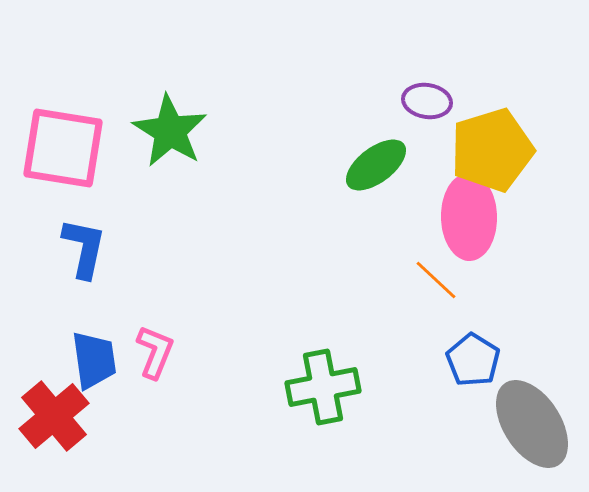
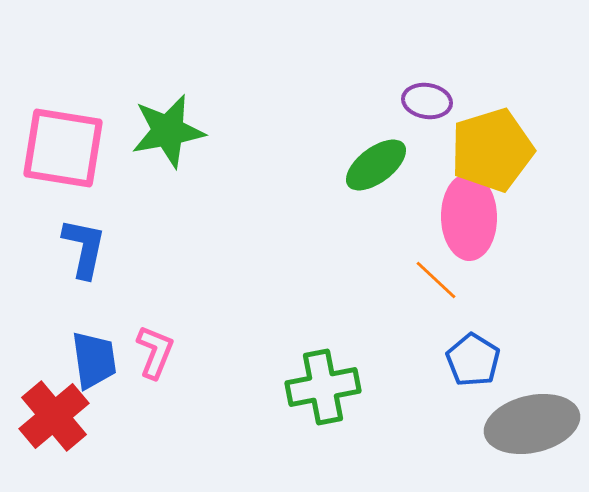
green star: moved 2 px left; rotated 30 degrees clockwise
gray ellipse: rotated 70 degrees counterclockwise
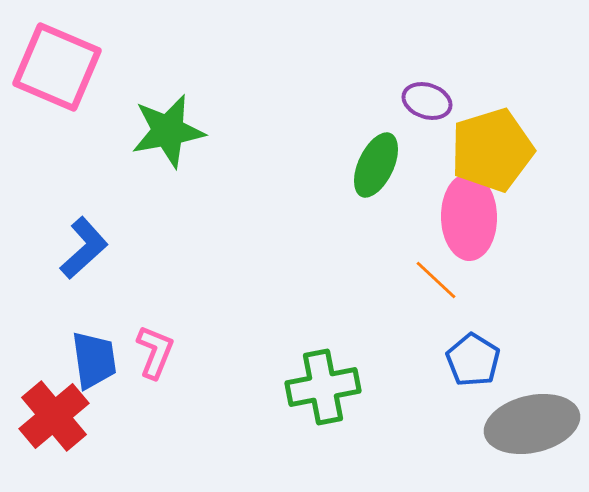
purple ellipse: rotated 9 degrees clockwise
pink square: moved 6 px left, 81 px up; rotated 14 degrees clockwise
green ellipse: rotated 28 degrees counterclockwise
blue L-shape: rotated 36 degrees clockwise
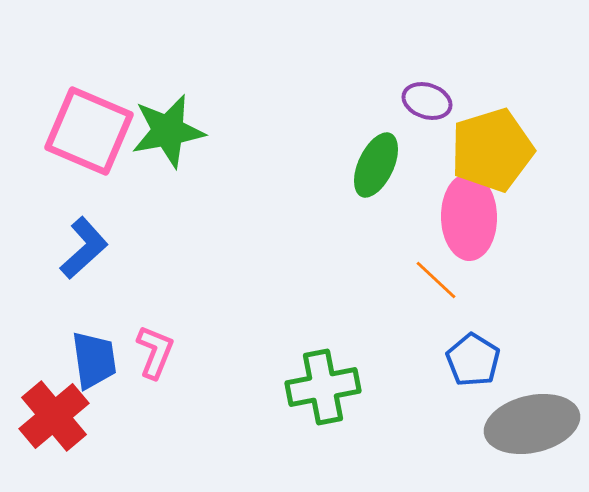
pink square: moved 32 px right, 64 px down
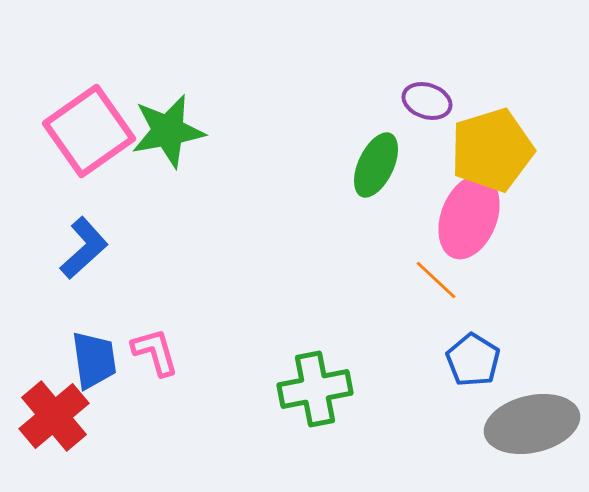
pink square: rotated 32 degrees clockwise
pink ellipse: rotated 22 degrees clockwise
pink L-shape: rotated 38 degrees counterclockwise
green cross: moved 8 px left, 2 px down
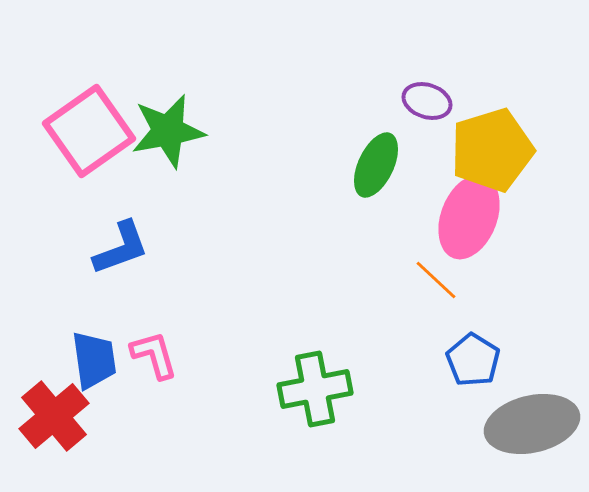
blue L-shape: moved 37 px right; rotated 22 degrees clockwise
pink L-shape: moved 1 px left, 3 px down
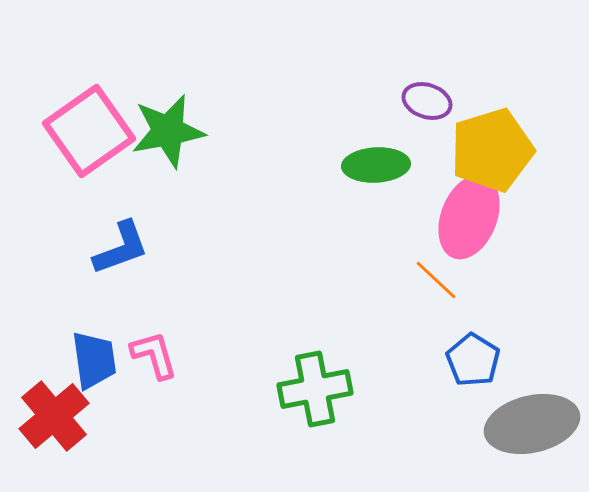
green ellipse: rotated 62 degrees clockwise
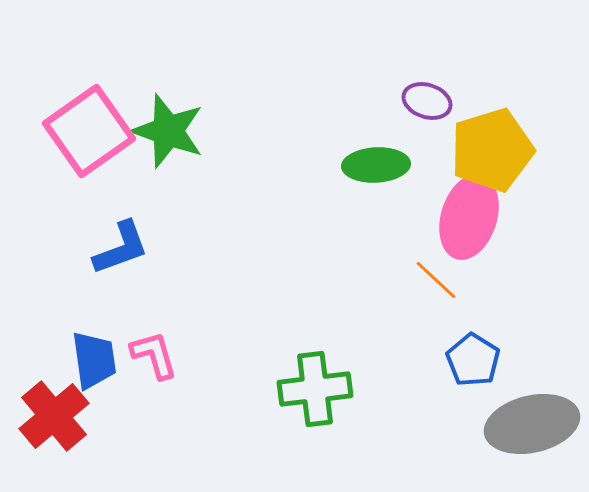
green star: rotated 30 degrees clockwise
pink ellipse: rotated 4 degrees counterclockwise
green cross: rotated 4 degrees clockwise
